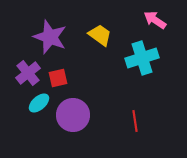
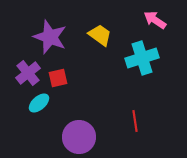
purple circle: moved 6 px right, 22 px down
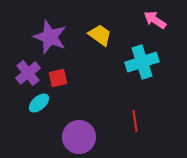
cyan cross: moved 4 px down
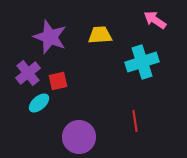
yellow trapezoid: rotated 40 degrees counterclockwise
red square: moved 3 px down
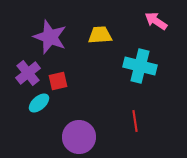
pink arrow: moved 1 px right, 1 px down
cyan cross: moved 2 px left, 4 px down; rotated 32 degrees clockwise
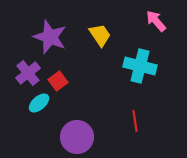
pink arrow: rotated 15 degrees clockwise
yellow trapezoid: rotated 60 degrees clockwise
red square: rotated 24 degrees counterclockwise
purple circle: moved 2 px left
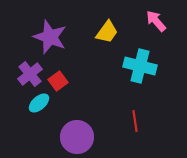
yellow trapezoid: moved 7 px right, 3 px up; rotated 70 degrees clockwise
purple cross: moved 2 px right, 1 px down
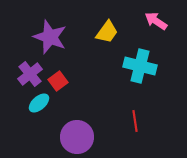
pink arrow: rotated 15 degrees counterclockwise
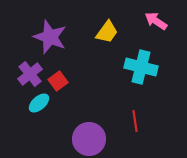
cyan cross: moved 1 px right, 1 px down
purple circle: moved 12 px right, 2 px down
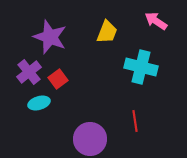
yellow trapezoid: rotated 15 degrees counterclockwise
purple cross: moved 1 px left, 2 px up
red square: moved 2 px up
cyan ellipse: rotated 25 degrees clockwise
purple circle: moved 1 px right
